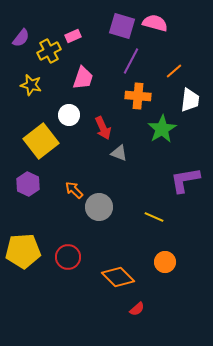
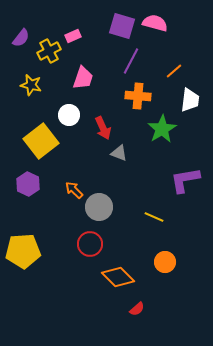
red circle: moved 22 px right, 13 px up
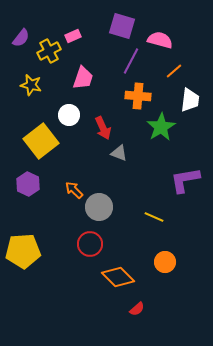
pink semicircle: moved 5 px right, 17 px down
green star: moved 1 px left, 2 px up
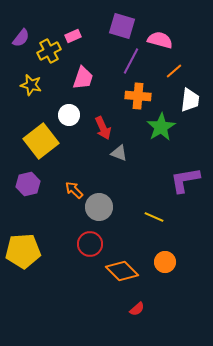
purple hexagon: rotated 20 degrees clockwise
orange diamond: moved 4 px right, 6 px up
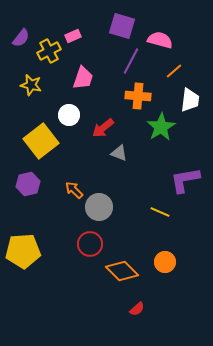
red arrow: rotated 75 degrees clockwise
yellow line: moved 6 px right, 5 px up
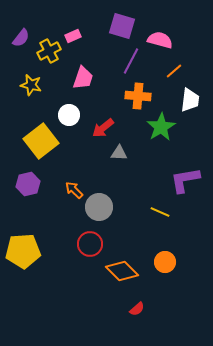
gray triangle: rotated 18 degrees counterclockwise
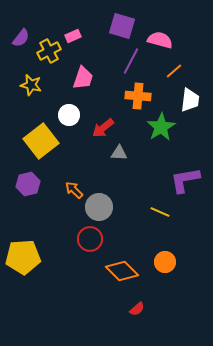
red circle: moved 5 px up
yellow pentagon: moved 6 px down
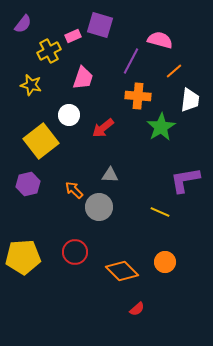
purple square: moved 22 px left, 1 px up
purple semicircle: moved 2 px right, 14 px up
gray triangle: moved 9 px left, 22 px down
red circle: moved 15 px left, 13 px down
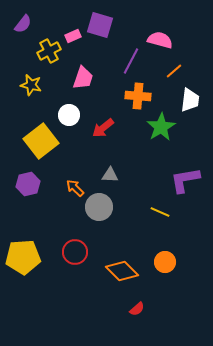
orange arrow: moved 1 px right, 2 px up
